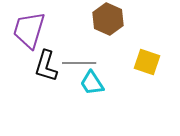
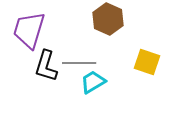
cyan trapezoid: moved 1 px right, 1 px up; rotated 92 degrees clockwise
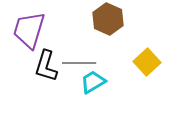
yellow square: rotated 28 degrees clockwise
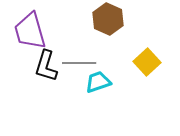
purple trapezoid: moved 1 px right, 1 px down; rotated 33 degrees counterclockwise
cyan trapezoid: moved 5 px right; rotated 12 degrees clockwise
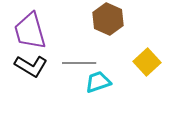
black L-shape: moved 15 px left; rotated 76 degrees counterclockwise
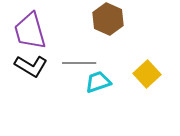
yellow square: moved 12 px down
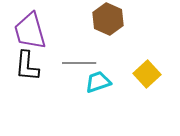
black L-shape: moved 4 px left; rotated 64 degrees clockwise
